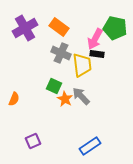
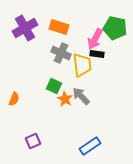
orange rectangle: rotated 18 degrees counterclockwise
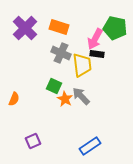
purple cross: rotated 15 degrees counterclockwise
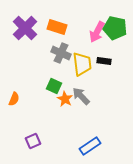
orange rectangle: moved 2 px left
pink arrow: moved 2 px right, 7 px up
black rectangle: moved 7 px right, 7 px down
yellow trapezoid: moved 1 px up
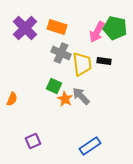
orange semicircle: moved 2 px left
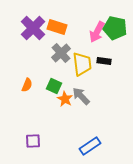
purple cross: moved 8 px right
gray cross: rotated 24 degrees clockwise
orange semicircle: moved 15 px right, 14 px up
purple square: rotated 21 degrees clockwise
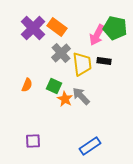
orange rectangle: rotated 18 degrees clockwise
pink arrow: moved 3 px down
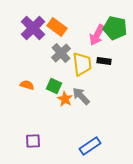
orange semicircle: rotated 96 degrees counterclockwise
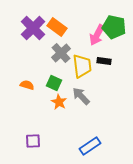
green pentagon: moved 1 px left, 1 px up
yellow trapezoid: moved 2 px down
green square: moved 3 px up
orange star: moved 6 px left, 3 px down
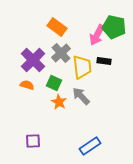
purple cross: moved 32 px down
yellow trapezoid: moved 1 px down
